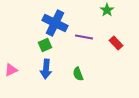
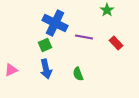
blue arrow: rotated 18 degrees counterclockwise
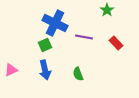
blue arrow: moved 1 px left, 1 px down
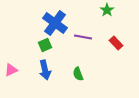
blue cross: rotated 10 degrees clockwise
purple line: moved 1 px left
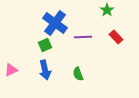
purple line: rotated 12 degrees counterclockwise
red rectangle: moved 6 px up
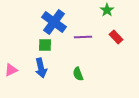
blue cross: moved 1 px left, 1 px up
green square: rotated 24 degrees clockwise
blue arrow: moved 4 px left, 2 px up
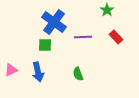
blue arrow: moved 3 px left, 4 px down
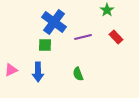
purple line: rotated 12 degrees counterclockwise
blue arrow: rotated 12 degrees clockwise
